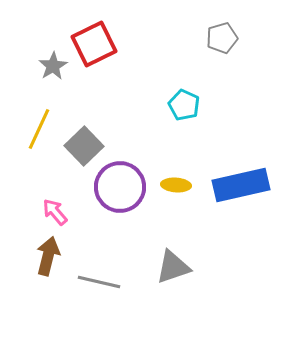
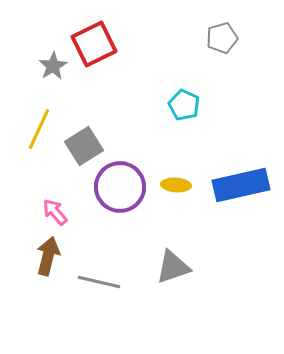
gray square: rotated 12 degrees clockwise
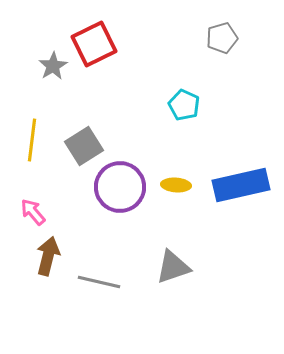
yellow line: moved 7 px left, 11 px down; rotated 18 degrees counterclockwise
pink arrow: moved 22 px left
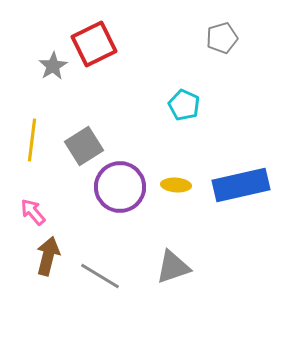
gray line: moved 1 px right, 6 px up; rotated 18 degrees clockwise
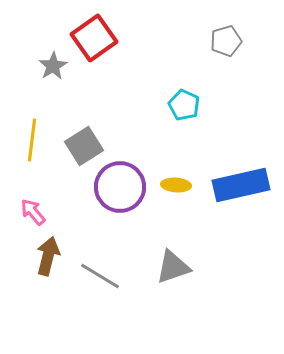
gray pentagon: moved 4 px right, 3 px down
red square: moved 6 px up; rotated 9 degrees counterclockwise
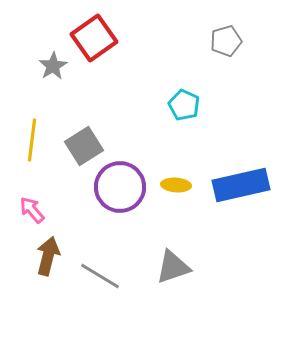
pink arrow: moved 1 px left, 2 px up
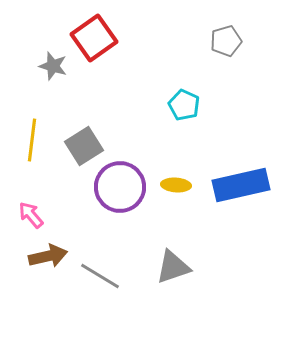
gray star: rotated 24 degrees counterclockwise
pink arrow: moved 1 px left, 5 px down
brown arrow: rotated 63 degrees clockwise
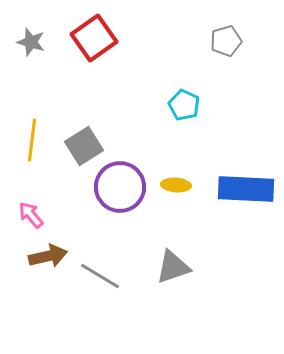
gray star: moved 22 px left, 24 px up
blue rectangle: moved 5 px right, 4 px down; rotated 16 degrees clockwise
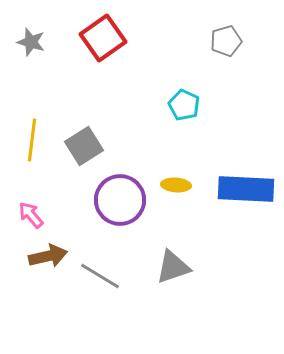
red square: moved 9 px right
purple circle: moved 13 px down
